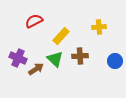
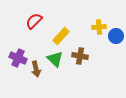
red semicircle: rotated 18 degrees counterclockwise
brown cross: rotated 14 degrees clockwise
blue circle: moved 1 px right, 25 px up
brown arrow: rotated 112 degrees clockwise
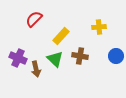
red semicircle: moved 2 px up
blue circle: moved 20 px down
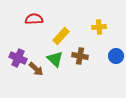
red semicircle: rotated 42 degrees clockwise
brown arrow: rotated 35 degrees counterclockwise
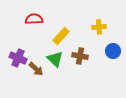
blue circle: moved 3 px left, 5 px up
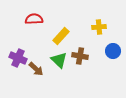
green triangle: moved 4 px right, 1 px down
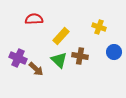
yellow cross: rotated 24 degrees clockwise
blue circle: moved 1 px right, 1 px down
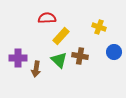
red semicircle: moved 13 px right, 1 px up
purple cross: rotated 24 degrees counterclockwise
brown arrow: rotated 56 degrees clockwise
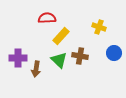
blue circle: moved 1 px down
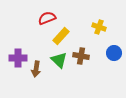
red semicircle: rotated 18 degrees counterclockwise
brown cross: moved 1 px right
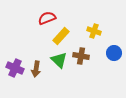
yellow cross: moved 5 px left, 4 px down
purple cross: moved 3 px left, 10 px down; rotated 24 degrees clockwise
